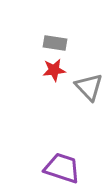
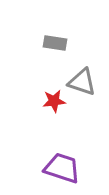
red star: moved 31 px down
gray triangle: moved 7 px left, 5 px up; rotated 28 degrees counterclockwise
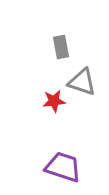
gray rectangle: moved 6 px right, 4 px down; rotated 70 degrees clockwise
purple trapezoid: moved 1 px right, 1 px up
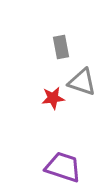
red star: moved 1 px left, 3 px up
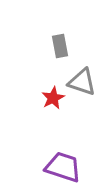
gray rectangle: moved 1 px left, 1 px up
red star: rotated 20 degrees counterclockwise
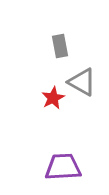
gray triangle: rotated 12 degrees clockwise
purple trapezoid: rotated 21 degrees counterclockwise
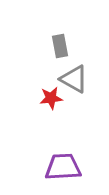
gray triangle: moved 8 px left, 3 px up
red star: moved 2 px left; rotated 20 degrees clockwise
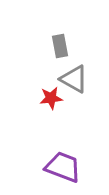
purple trapezoid: rotated 24 degrees clockwise
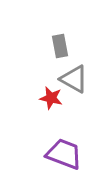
red star: rotated 20 degrees clockwise
purple trapezoid: moved 1 px right, 13 px up
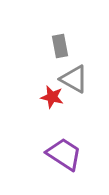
red star: moved 1 px right, 1 px up
purple trapezoid: rotated 12 degrees clockwise
